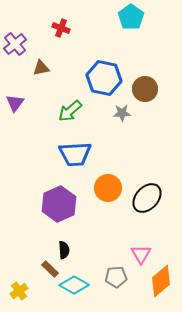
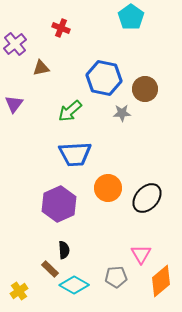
purple triangle: moved 1 px left, 1 px down
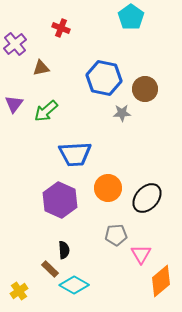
green arrow: moved 24 px left
purple hexagon: moved 1 px right, 4 px up; rotated 12 degrees counterclockwise
gray pentagon: moved 42 px up
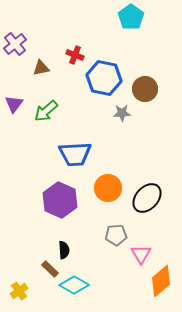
red cross: moved 14 px right, 27 px down
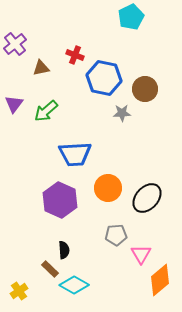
cyan pentagon: rotated 10 degrees clockwise
orange diamond: moved 1 px left, 1 px up
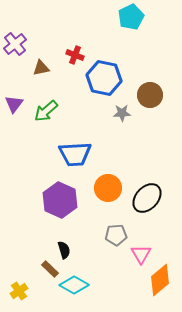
brown circle: moved 5 px right, 6 px down
black semicircle: rotated 12 degrees counterclockwise
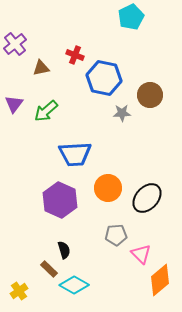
pink triangle: rotated 15 degrees counterclockwise
brown rectangle: moved 1 px left
